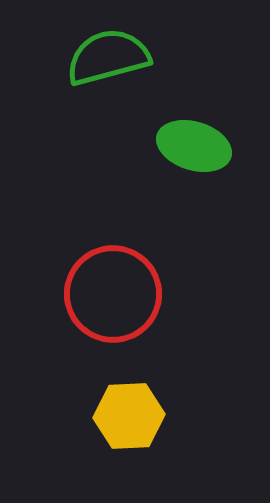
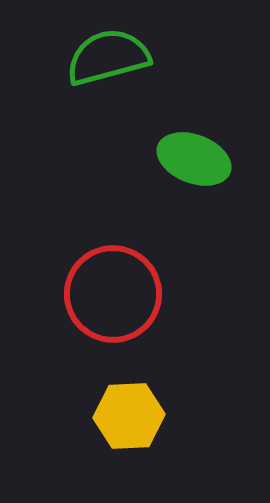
green ellipse: moved 13 px down; rotated 4 degrees clockwise
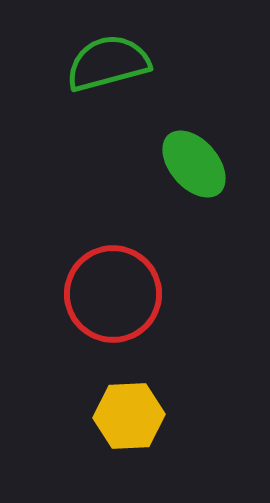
green semicircle: moved 6 px down
green ellipse: moved 5 px down; rotated 28 degrees clockwise
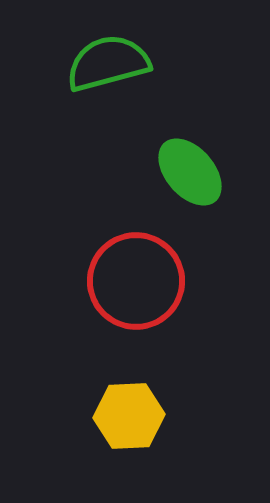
green ellipse: moved 4 px left, 8 px down
red circle: moved 23 px right, 13 px up
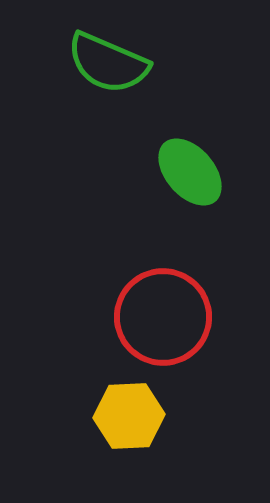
green semicircle: rotated 142 degrees counterclockwise
red circle: moved 27 px right, 36 px down
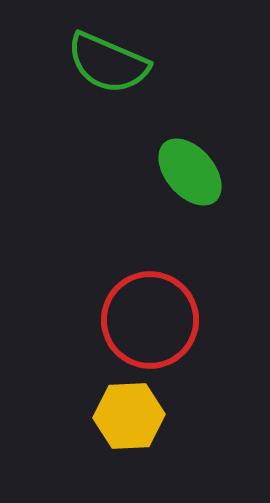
red circle: moved 13 px left, 3 px down
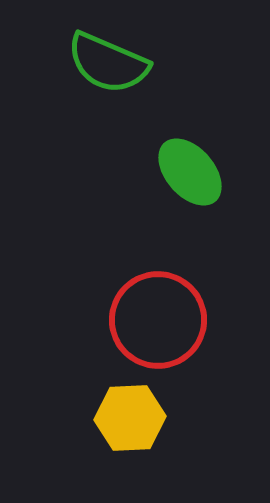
red circle: moved 8 px right
yellow hexagon: moved 1 px right, 2 px down
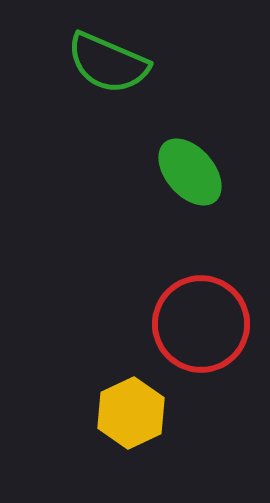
red circle: moved 43 px right, 4 px down
yellow hexagon: moved 1 px right, 5 px up; rotated 22 degrees counterclockwise
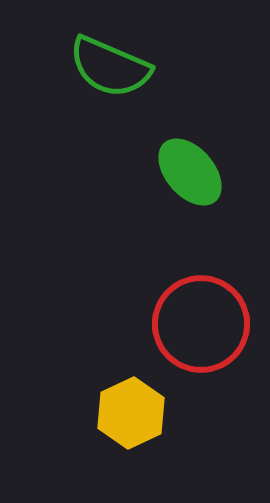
green semicircle: moved 2 px right, 4 px down
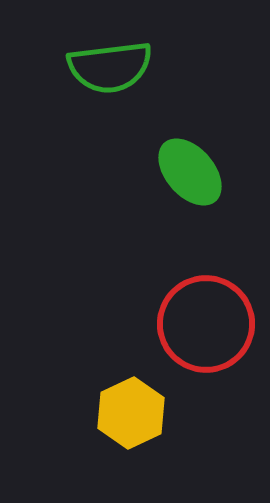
green semicircle: rotated 30 degrees counterclockwise
red circle: moved 5 px right
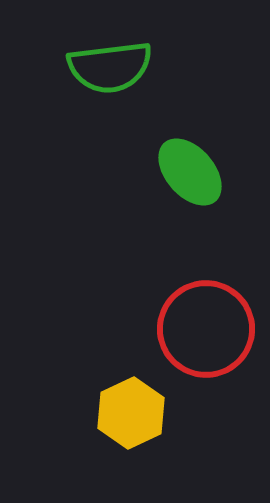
red circle: moved 5 px down
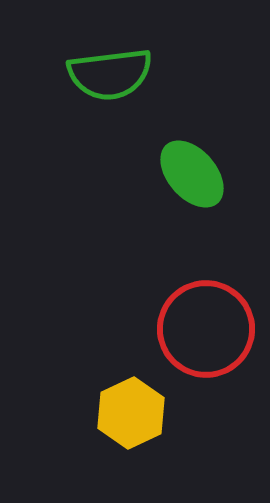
green semicircle: moved 7 px down
green ellipse: moved 2 px right, 2 px down
